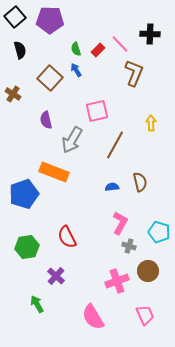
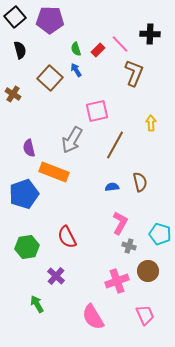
purple semicircle: moved 17 px left, 28 px down
cyan pentagon: moved 1 px right, 2 px down
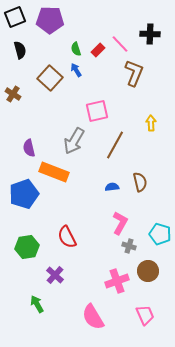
black square: rotated 20 degrees clockwise
gray arrow: moved 2 px right, 1 px down
purple cross: moved 1 px left, 1 px up
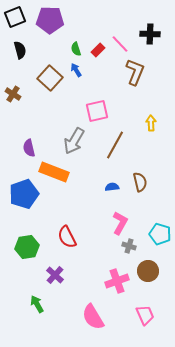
brown L-shape: moved 1 px right, 1 px up
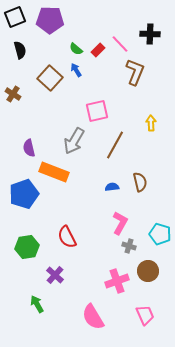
green semicircle: rotated 32 degrees counterclockwise
